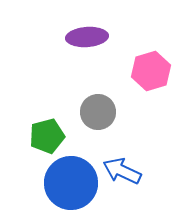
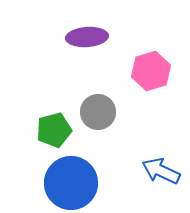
green pentagon: moved 7 px right, 6 px up
blue arrow: moved 39 px right
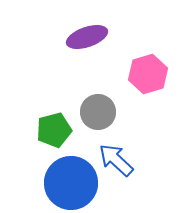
purple ellipse: rotated 15 degrees counterclockwise
pink hexagon: moved 3 px left, 3 px down
blue arrow: moved 45 px left, 11 px up; rotated 18 degrees clockwise
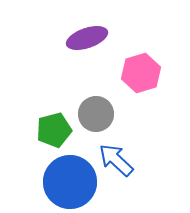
purple ellipse: moved 1 px down
pink hexagon: moved 7 px left, 1 px up
gray circle: moved 2 px left, 2 px down
blue circle: moved 1 px left, 1 px up
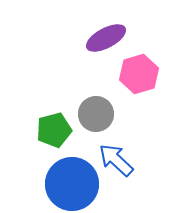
purple ellipse: moved 19 px right; rotated 9 degrees counterclockwise
pink hexagon: moved 2 px left, 1 px down
blue circle: moved 2 px right, 2 px down
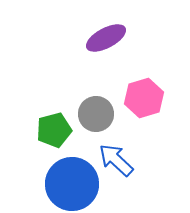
pink hexagon: moved 5 px right, 24 px down
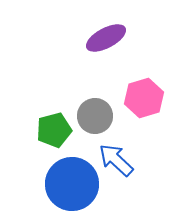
gray circle: moved 1 px left, 2 px down
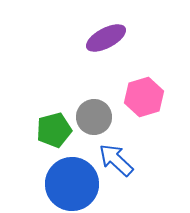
pink hexagon: moved 1 px up
gray circle: moved 1 px left, 1 px down
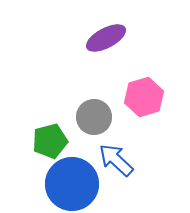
green pentagon: moved 4 px left, 11 px down
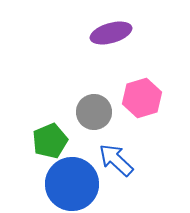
purple ellipse: moved 5 px right, 5 px up; rotated 12 degrees clockwise
pink hexagon: moved 2 px left, 1 px down
gray circle: moved 5 px up
green pentagon: rotated 8 degrees counterclockwise
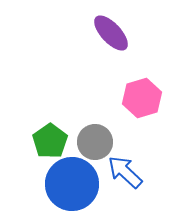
purple ellipse: rotated 63 degrees clockwise
gray circle: moved 1 px right, 30 px down
green pentagon: rotated 12 degrees counterclockwise
blue arrow: moved 9 px right, 12 px down
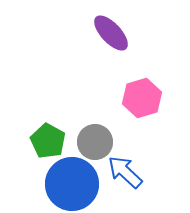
green pentagon: moved 2 px left; rotated 8 degrees counterclockwise
